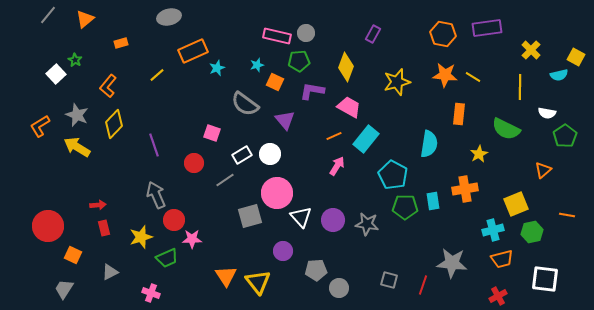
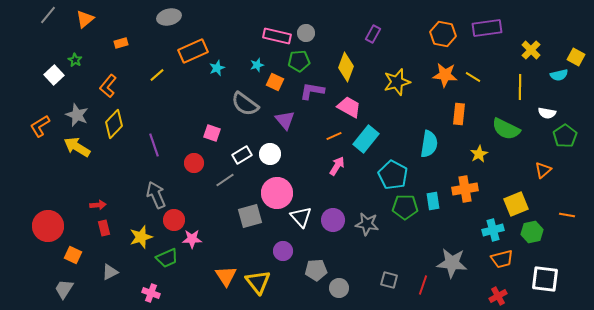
white square at (56, 74): moved 2 px left, 1 px down
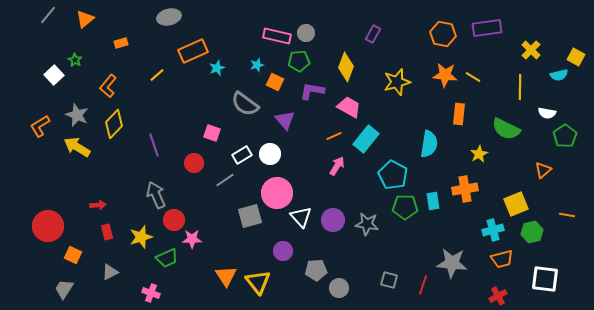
red rectangle at (104, 228): moved 3 px right, 4 px down
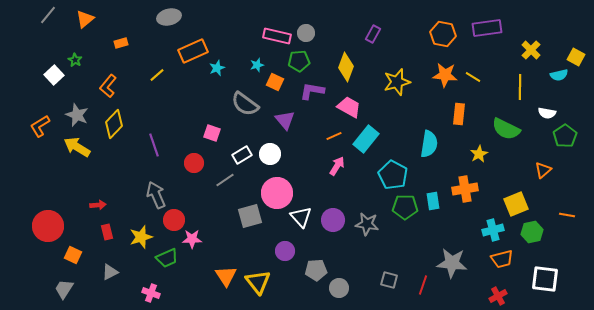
purple circle at (283, 251): moved 2 px right
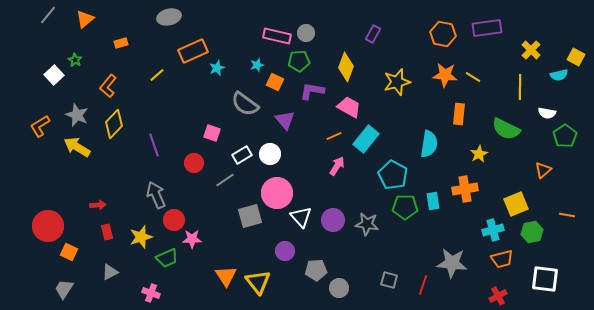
orange square at (73, 255): moved 4 px left, 3 px up
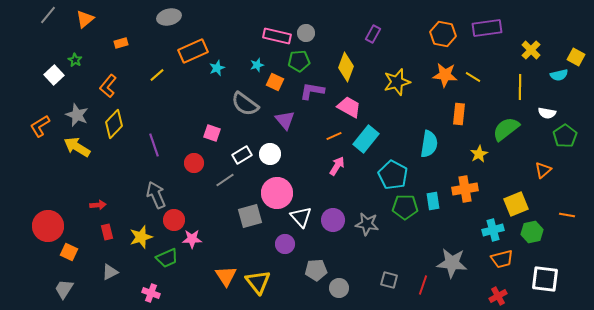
green semicircle at (506, 129): rotated 116 degrees clockwise
purple circle at (285, 251): moved 7 px up
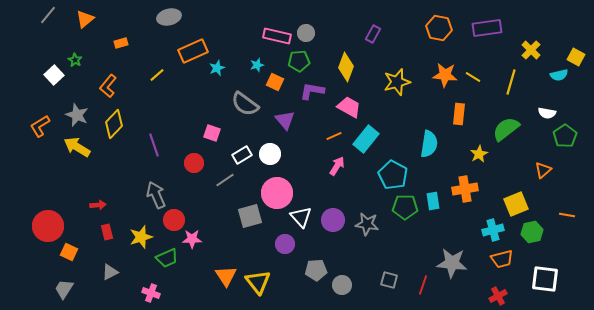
orange hexagon at (443, 34): moved 4 px left, 6 px up
yellow line at (520, 87): moved 9 px left, 5 px up; rotated 15 degrees clockwise
gray circle at (339, 288): moved 3 px right, 3 px up
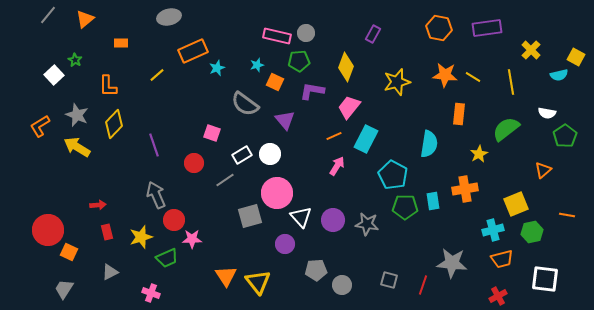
orange rectangle at (121, 43): rotated 16 degrees clockwise
yellow line at (511, 82): rotated 25 degrees counterclockwise
orange L-shape at (108, 86): rotated 40 degrees counterclockwise
pink trapezoid at (349, 107): rotated 80 degrees counterclockwise
cyan rectangle at (366, 139): rotated 12 degrees counterclockwise
red circle at (48, 226): moved 4 px down
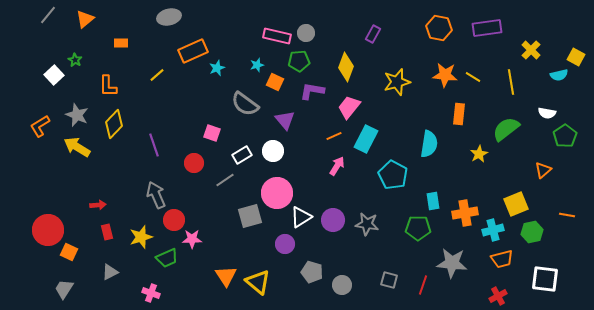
white circle at (270, 154): moved 3 px right, 3 px up
orange cross at (465, 189): moved 24 px down
green pentagon at (405, 207): moved 13 px right, 21 px down
white triangle at (301, 217): rotated 40 degrees clockwise
gray pentagon at (316, 270): moved 4 px left, 2 px down; rotated 20 degrees clockwise
yellow triangle at (258, 282): rotated 12 degrees counterclockwise
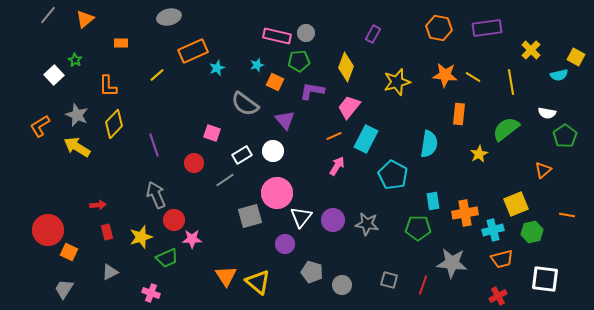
white triangle at (301, 217): rotated 20 degrees counterclockwise
